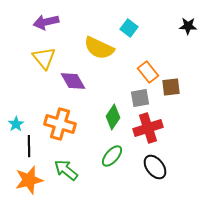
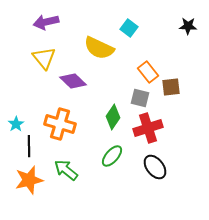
purple diamond: rotated 16 degrees counterclockwise
gray square: rotated 24 degrees clockwise
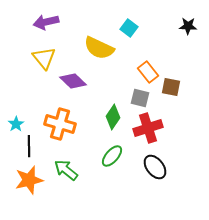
brown square: rotated 18 degrees clockwise
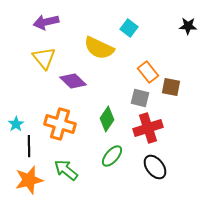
green diamond: moved 6 px left, 2 px down
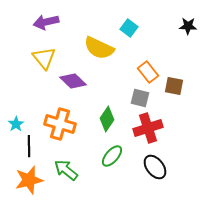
brown square: moved 3 px right, 1 px up
